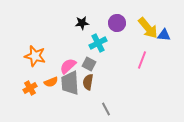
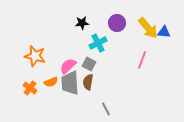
blue triangle: moved 3 px up
orange cross: rotated 24 degrees counterclockwise
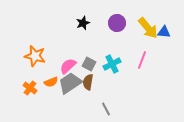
black star: moved 1 px right; rotated 16 degrees counterclockwise
cyan cross: moved 14 px right, 21 px down
gray trapezoid: rotated 60 degrees clockwise
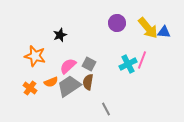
black star: moved 23 px left, 12 px down
cyan cross: moved 16 px right
gray trapezoid: moved 1 px left, 3 px down
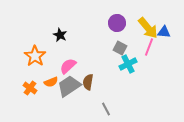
black star: rotated 24 degrees counterclockwise
orange star: rotated 20 degrees clockwise
pink line: moved 7 px right, 13 px up
gray square: moved 31 px right, 16 px up
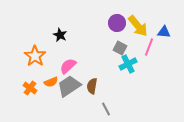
yellow arrow: moved 10 px left, 2 px up
brown semicircle: moved 4 px right, 4 px down
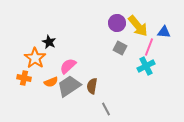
black star: moved 11 px left, 7 px down
orange star: moved 2 px down
cyan cross: moved 18 px right, 2 px down
orange cross: moved 6 px left, 10 px up; rotated 24 degrees counterclockwise
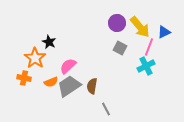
yellow arrow: moved 2 px right, 1 px down
blue triangle: rotated 32 degrees counterclockwise
